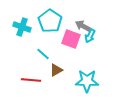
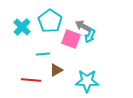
cyan cross: rotated 24 degrees clockwise
cyan line: rotated 48 degrees counterclockwise
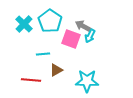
cyan cross: moved 2 px right, 3 px up
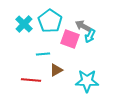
pink square: moved 1 px left
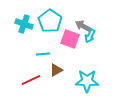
cyan cross: rotated 24 degrees counterclockwise
red line: rotated 30 degrees counterclockwise
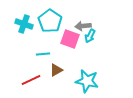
gray arrow: rotated 35 degrees counterclockwise
cyan star: rotated 10 degrees clockwise
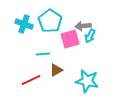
pink square: rotated 36 degrees counterclockwise
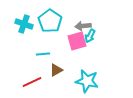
pink square: moved 7 px right, 2 px down
red line: moved 1 px right, 2 px down
